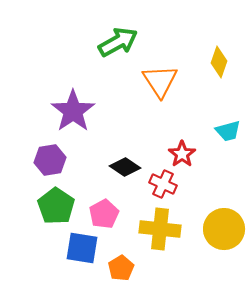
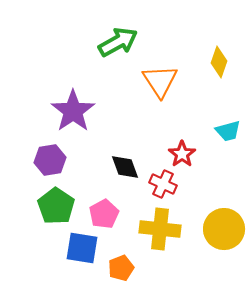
black diamond: rotated 36 degrees clockwise
orange pentagon: rotated 10 degrees clockwise
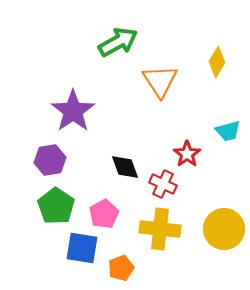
yellow diamond: moved 2 px left; rotated 12 degrees clockwise
red star: moved 5 px right
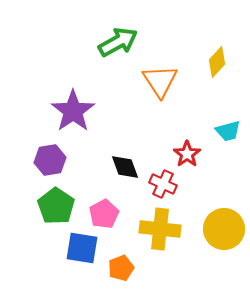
yellow diamond: rotated 12 degrees clockwise
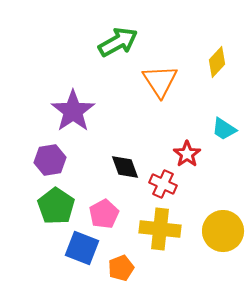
cyan trapezoid: moved 4 px left, 2 px up; rotated 48 degrees clockwise
yellow circle: moved 1 px left, 2 px down
blue square: rotated 12 degrees clockwise
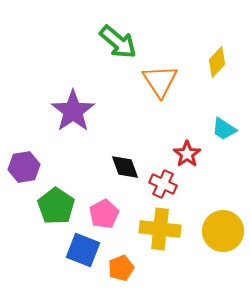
green arrow: rotated 69 degrees clockwise
purple hexagon: moved 26 px left, 7 px down
blue square: moved 1 px right, 2 px down
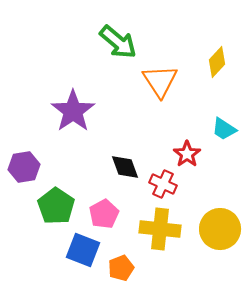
yellow circle: moved 3 px left, 2 px up
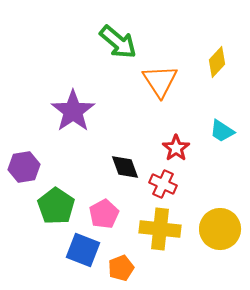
cyan trapezoid: moved 2 px left, 2 px down
red star: moved 11 px left, 6 px up
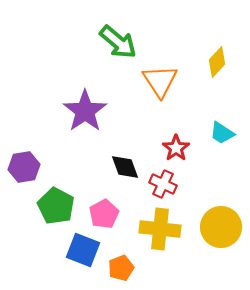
purple star: moved 12 px right
cyan trapezoid: moved 2 px down
green pentagon: rotated 6 degrees counterclockwise
yellow circle: moved 1 px right, 2 px up
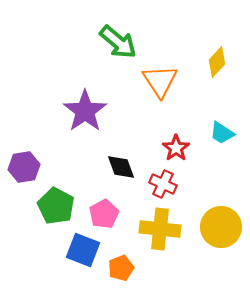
black diamond: moved 4 px left
